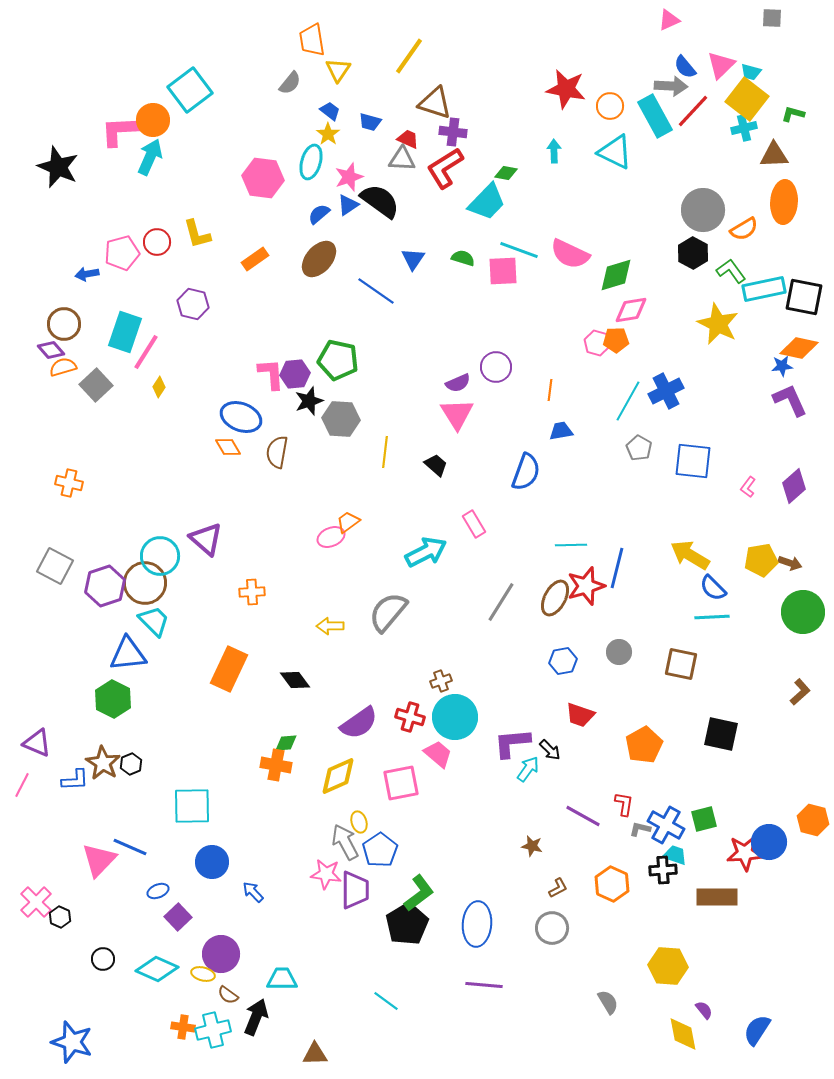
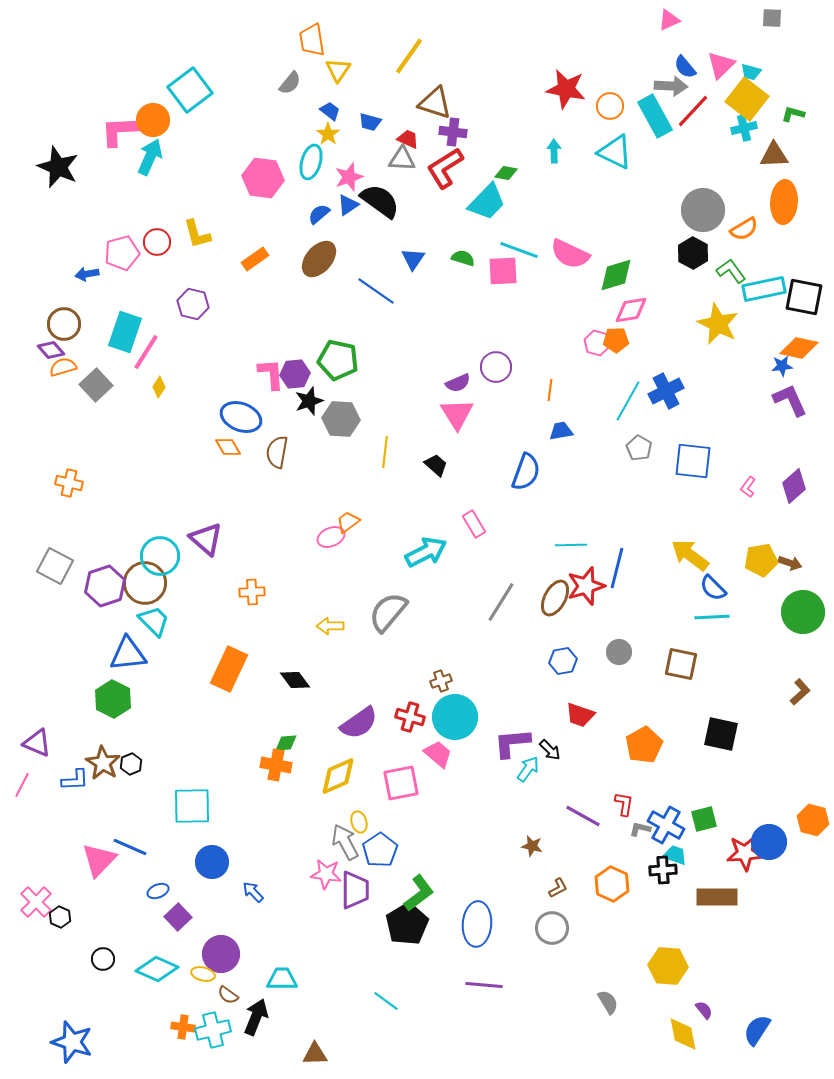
yellow arrow at (690, 555): rotated 6 degrees clockwise
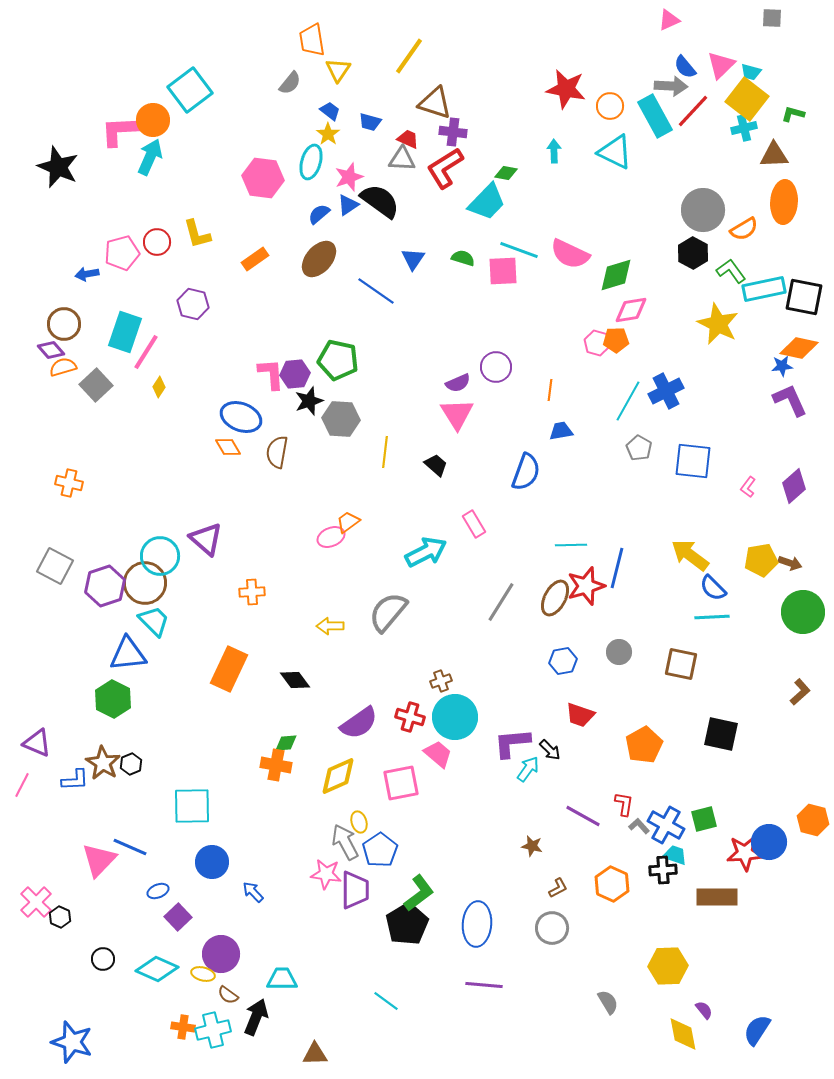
gray L-shape at (640, 829): moved 1 px left, 3 px up; rotated 35 degrees clockwise
yellow hexagon at (668, 966): rotated 6 degrees counterclockwise
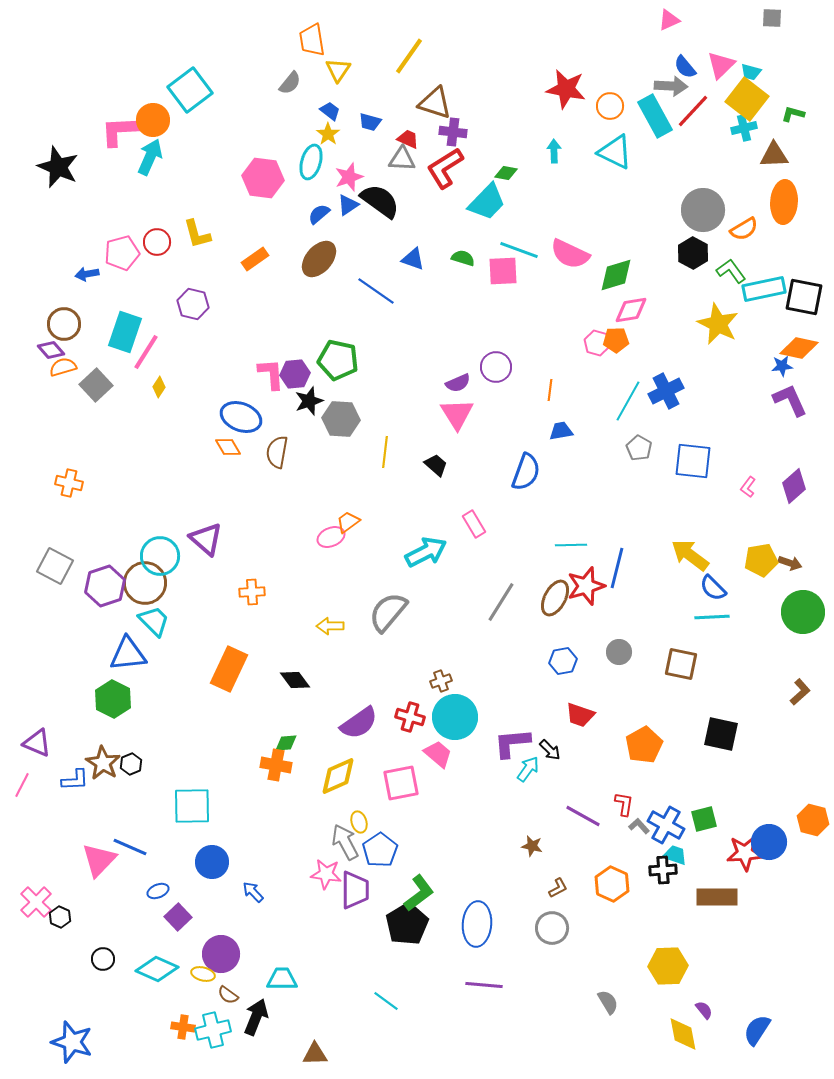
blue triangle at (413, 259): rotated 45 degrees counterclockwise
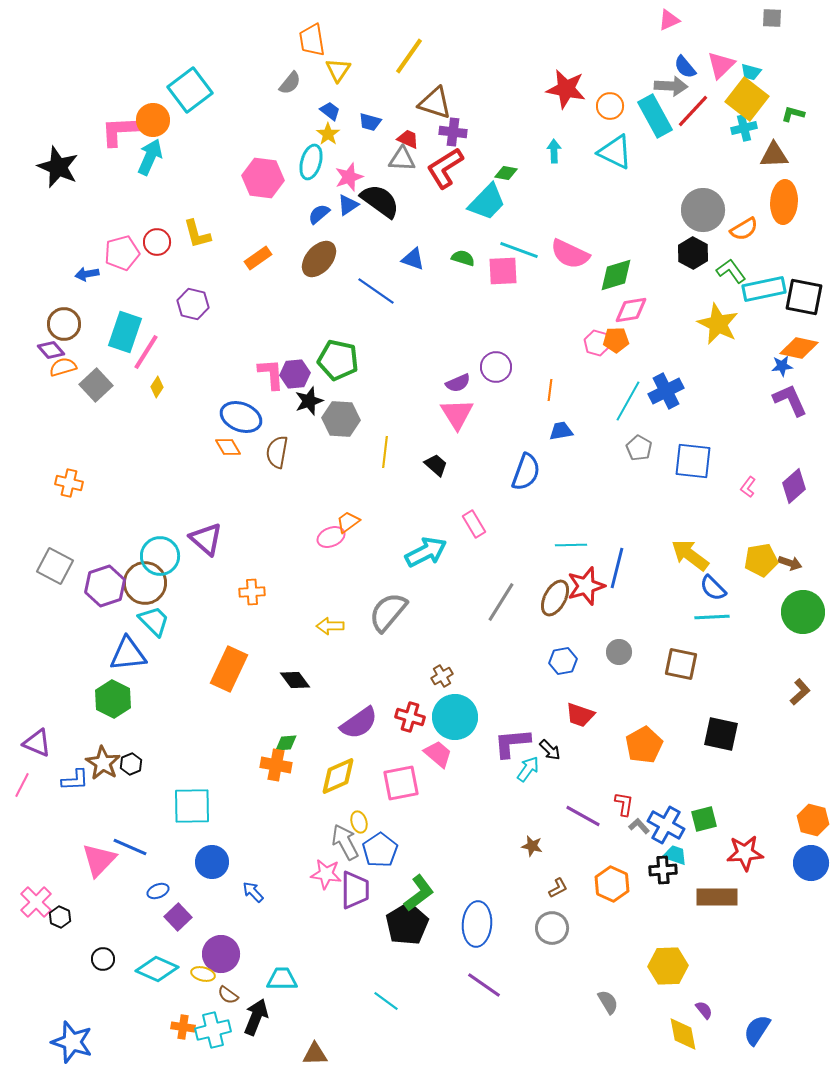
orange rectangle at (255, 259): moved 3 px right, 1 px up
yellow diamond at (159, 387): moved 2 px left
brown cross at (441, 681): moved 1 px right, 5 px up; rotated 10 degrees counterclockwise
blue circle at (769, 842): moved 42 px right, 21 px down
purple line at (484, 985): rotated 30 degrees clockwise
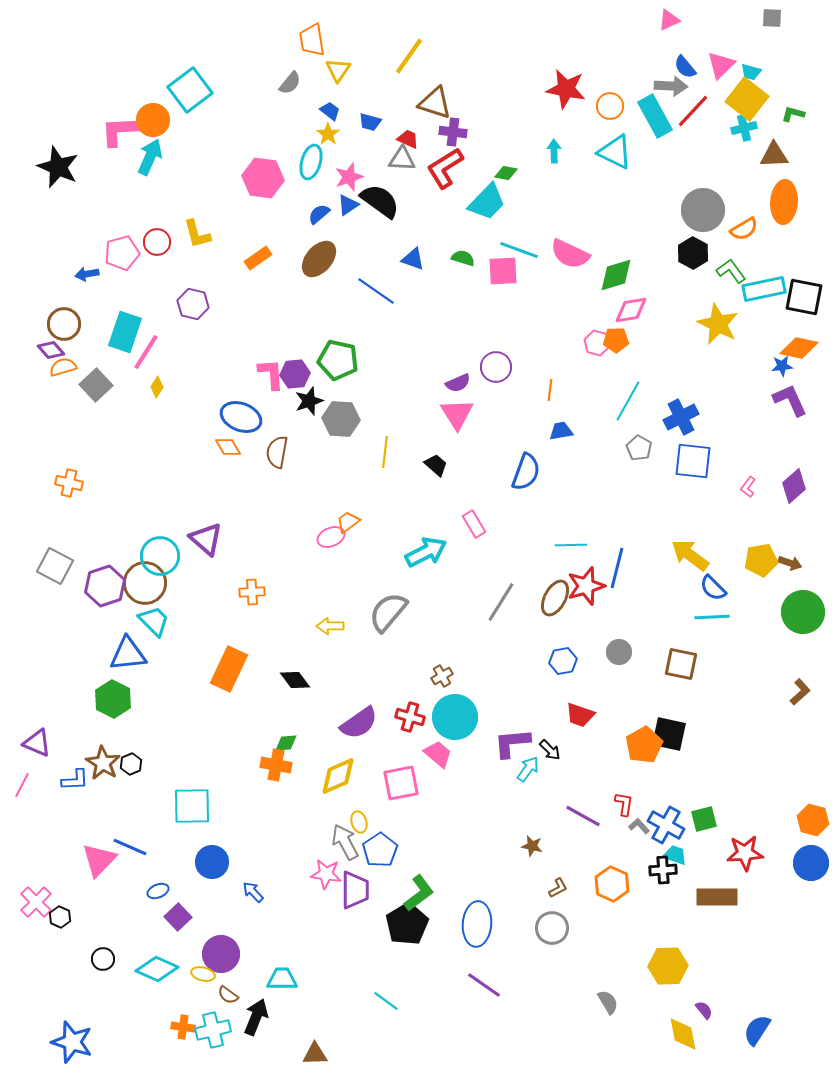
blue cross at (666, 391): moved 15 px right, 26 px down
black square at (721, 734): moved 52 px left
